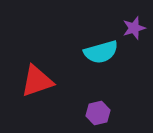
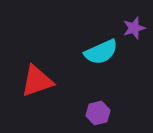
cyan semicircle: rotated 8 degrees counterclockwise
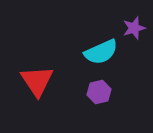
red triangle: rotated 45 degrees counterclockwise
purple hexagon: moved 1 px right, 21 px up
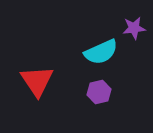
purple star: rotated 10 degrees clockwise
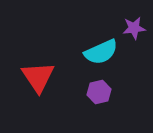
red triangle: moved 1 px right, 4 px up
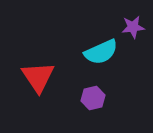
purple star: moved 1 px left, 1 px up
purple hexagon: moved 6 px left, 6 px down
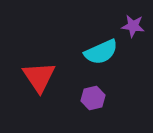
purple star: moved 1 px up; rotated 15 degrees clockwise
red triangle: moved 1 px right
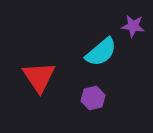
cyan semicircle: rotated 16 degrees counterclockwise
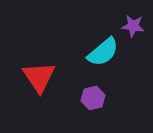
cyan semicircle: moved 2 px right
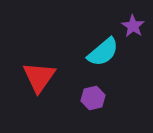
purple star: rotated 25 degrees clockwise
red triangle: rotated 9 degrees clockwise
